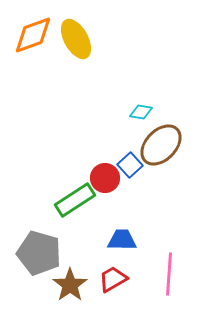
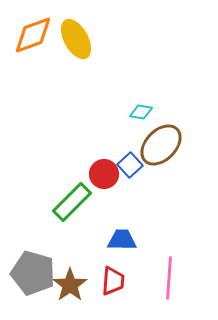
red circle: moved 1 px left, 4 px up
green rectangle: moved 3 px left, 2 px down; rotated 12 degrees counterclockwise
gray pentagon: moved 6 px left, 20 px down
pink line: moved 4 px down
red trapezoid: moved 2 px down; rotated 124 degrees clockwise
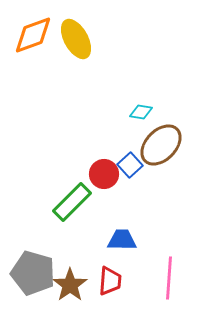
red trapezoid: moved 3 px left
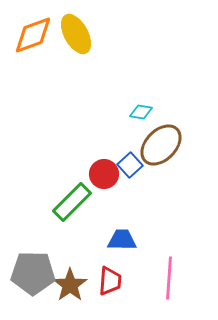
yellow ellipse: moved 5 px up
gray pentagon: rotated 15 degrees counterclockwise
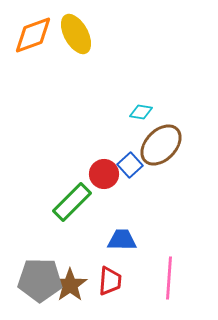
gray pentagon: moved 7 px right, 7 px down
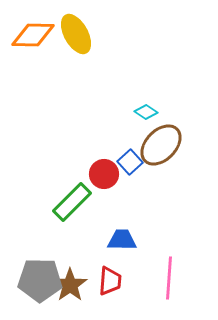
orange diamond: rotated 21 degrees clockwise
cyan diamond: moved 5 px right; rotated 25 degrees clockwise
blue square: moved 3 px up
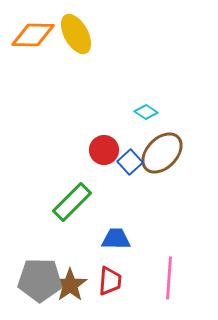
brown ellipse: moved 1 px right, 8 px down
red circle: moved 24 px up
blue trapezoid: moved 6 px left, 1 px up
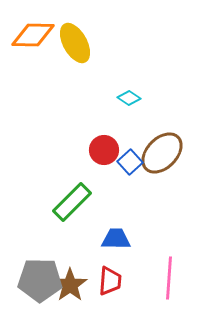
yellow ellipse: moved 1 px left, 9 px down
cyan diamond: moved 17 px left, 14 px up
